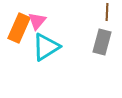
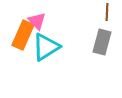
pink triangle: rotated 24 degrees counterclockwise
orange rectangle: moved 4 px right, 7 px down
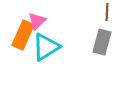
pink triangle: rotated 30 degrees clockwise
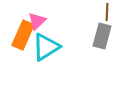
gray rectangle: moved 6 px up
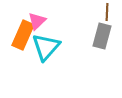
cyan triangle: rotated 16 degrees counterclockwise
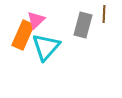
brown line: moved 3 px left, 2 px down
pink triangle: moved 1 px left, 1 px up
gray rectangle: moved 19 px left, 11 px up
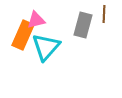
pink triangle: rotated 30 degrees clockwise
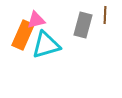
brown line: moved 1 px right, 1 px down
cyan triangle: moved 2 px up; rotated 32 degrees clockwise
